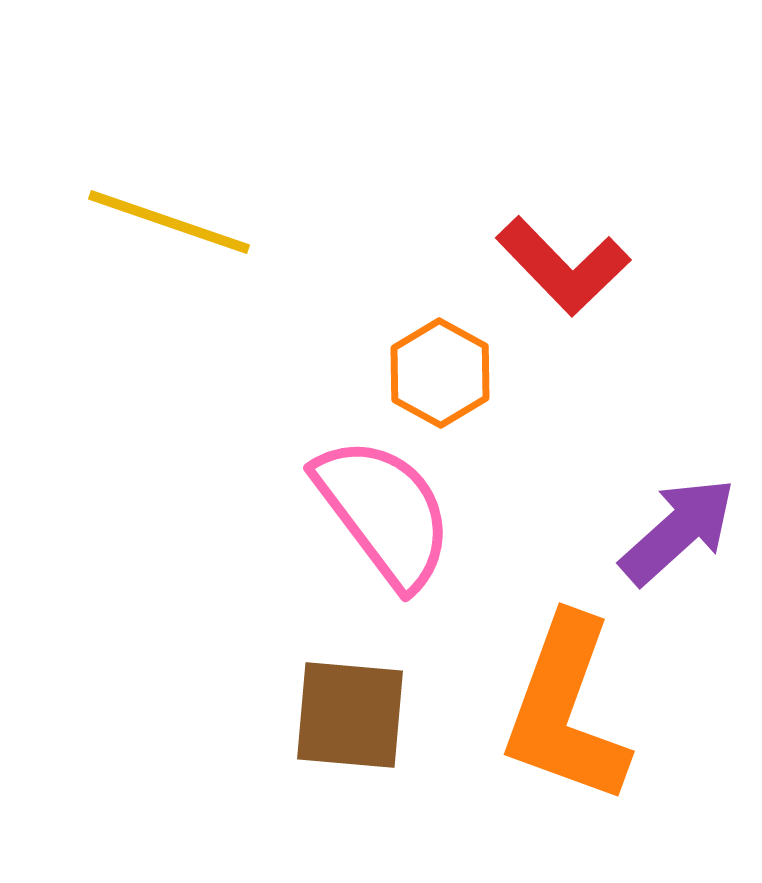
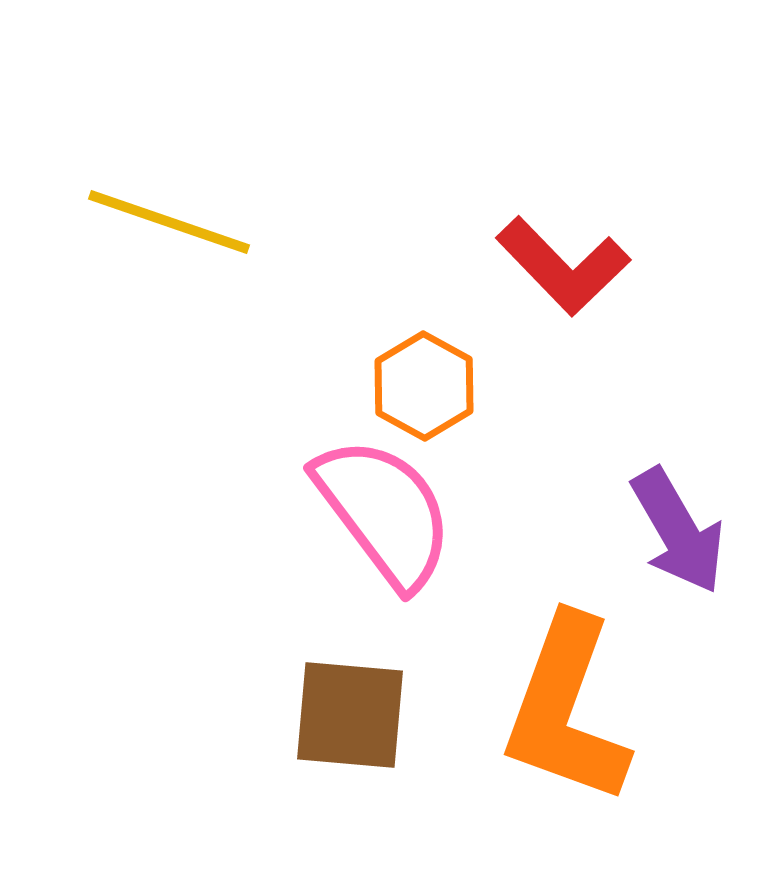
orange hexagon: moved 16 px left, 13 px down
purple arrow: rotated 102 degrees clockwise
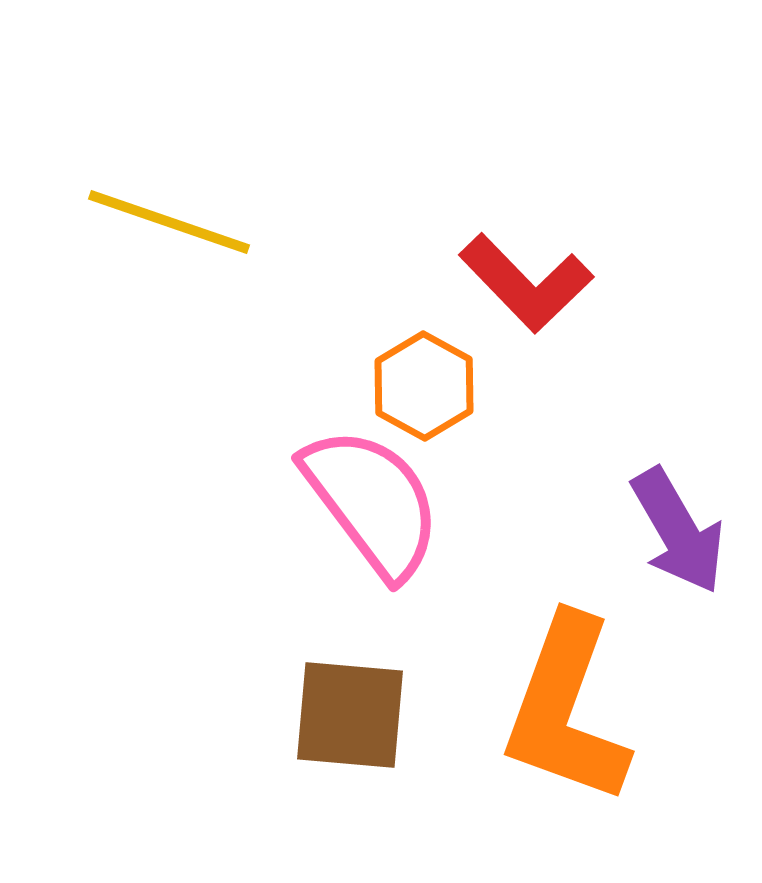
red L-shape: moved 37 px left, 17 px down
pink semicircle: moved 12 px left, 10 px up
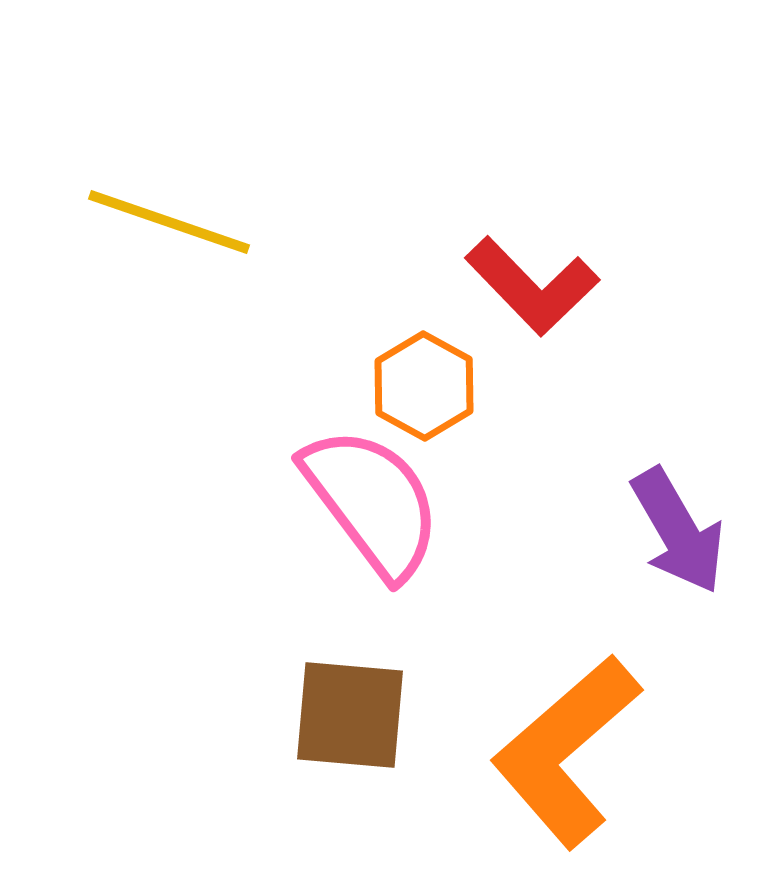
red L-shape: moved 6 px right, 3 px down
orange L-shape: moved 41 px down; rotated 29 degrees clockwise
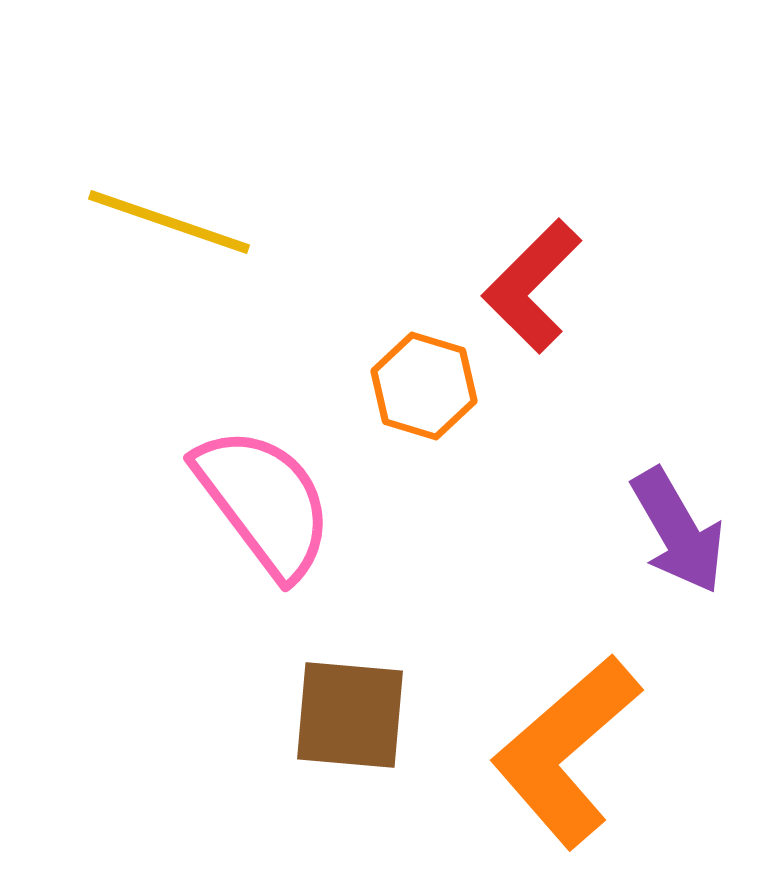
red L-shape: rotated 89 degrees clockwise
orange hexagon: rotated 12 degrees counterclockwise
pink semicircle: moved 108 px left
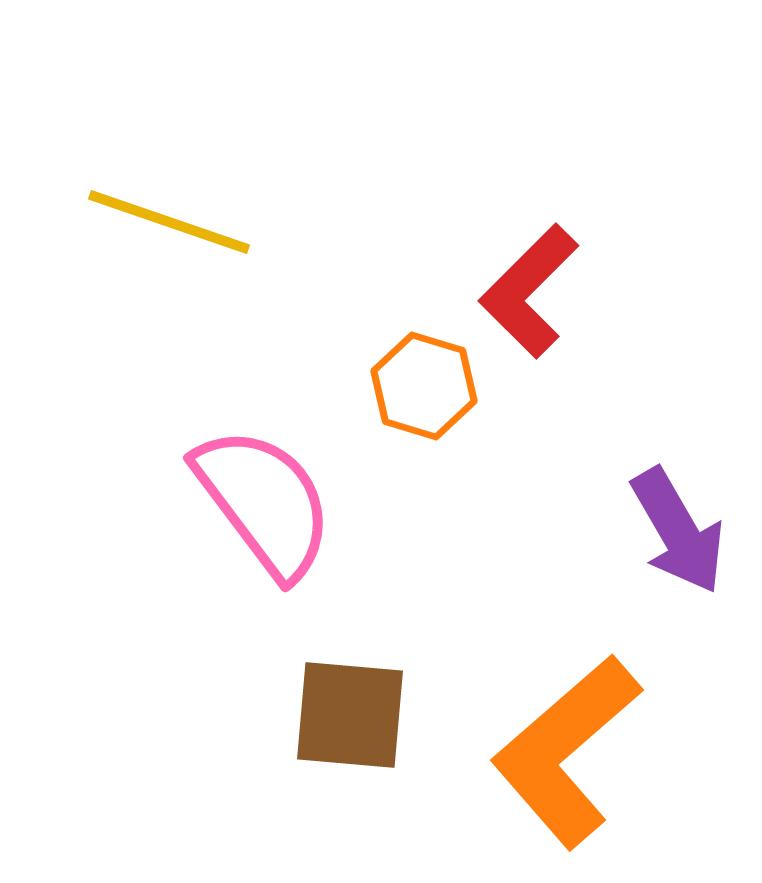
red L-shape: moved 3 px left, 5 px down
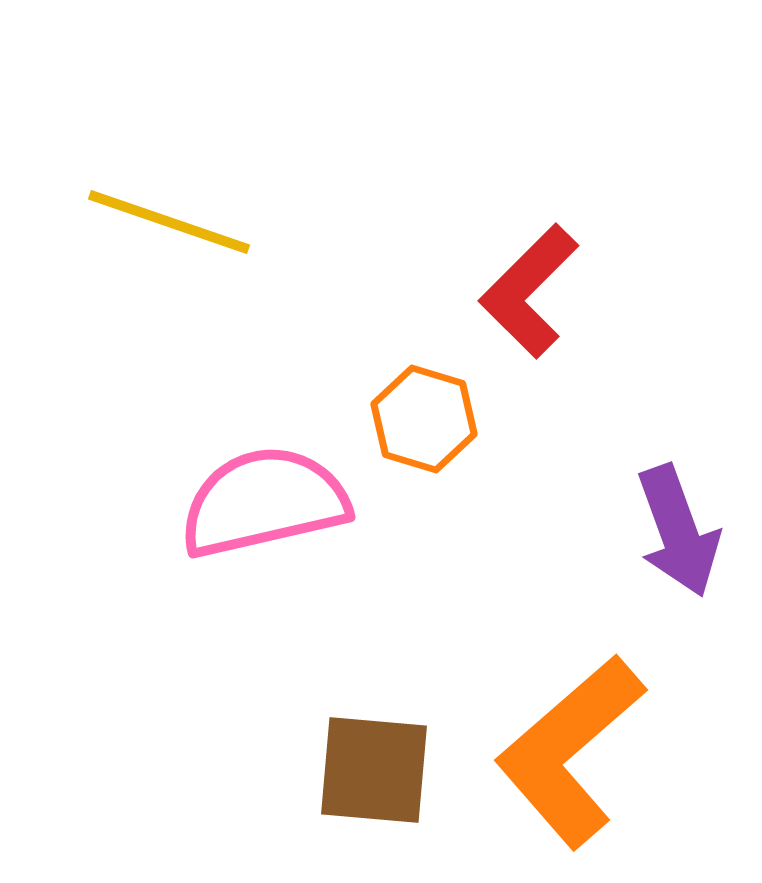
orange hexagon: moved 33 px down
pink semicircle: rotated 66 degrees counterclockwise
purple arrow: rotated 10 degrees clockwise
brown square: moved 24 px right, 55 px down
orange L-shape: moved 4 px right
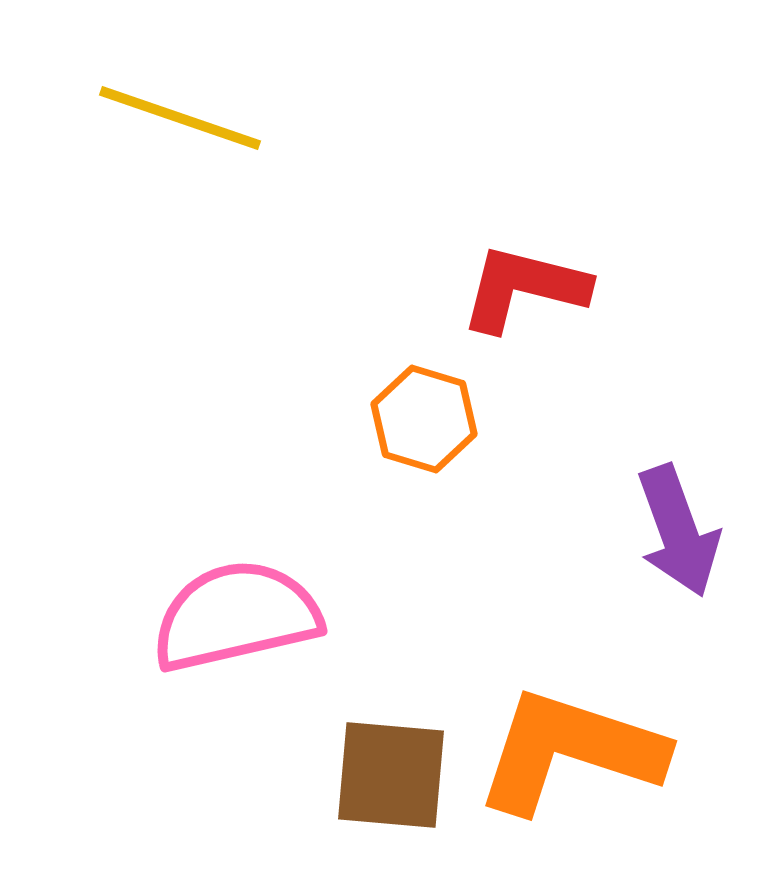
yellow line: moved 11 px right, 104 px up
red L-shape: moved 5 px left, 3 px up; rotated 59 degrees clockwise
pink semicircle: moved 28 px left, 114 px down
orange L-shape: rotated 59 degrees clockwise
brown square: moved 17 px right, 5 px down
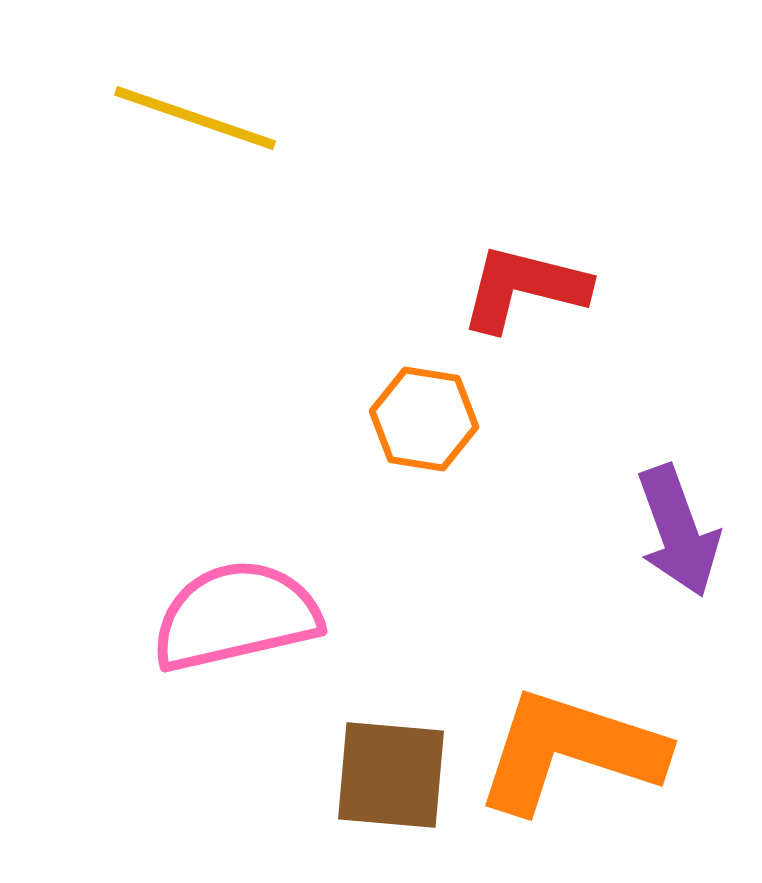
yellow line: moved 15 px right
orange hexagon: rotated 8 degrees counterclockwise
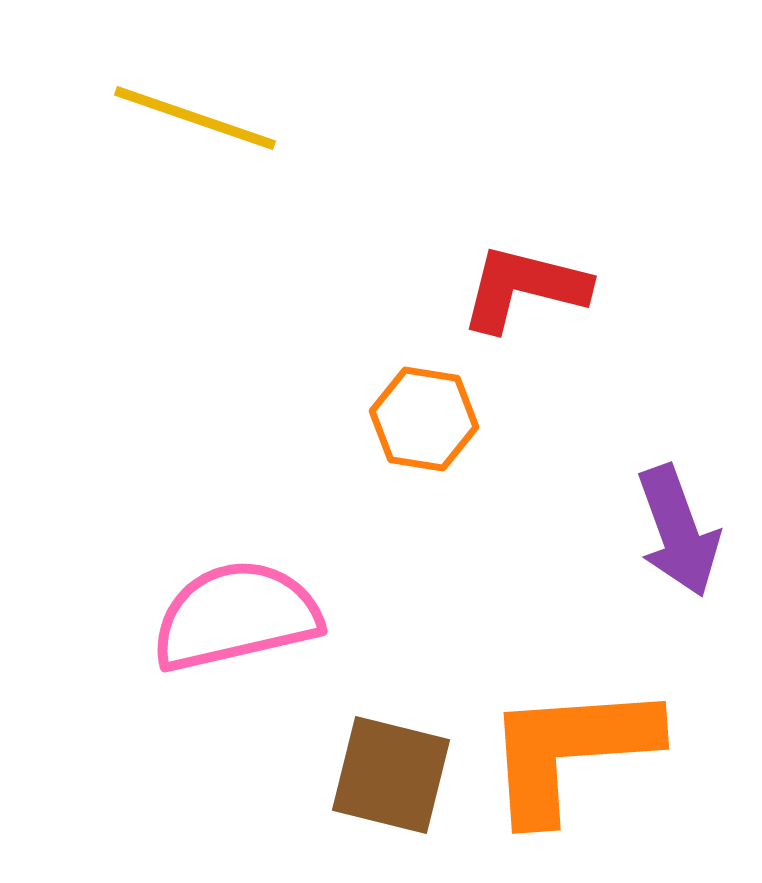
orange L-shape: rotated 22 degrees counterclockwise
brown square: rotated 9 degrees clockwise
